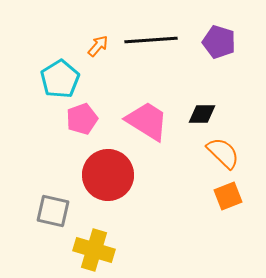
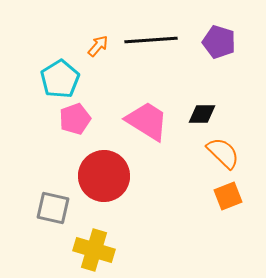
pink pentagon: moved 7 px left
red circle: moved 4 px left, 1 px down
gray square: moved 3 px up
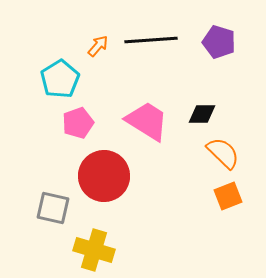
pink pentagon: moved 3 px right, 4 px down
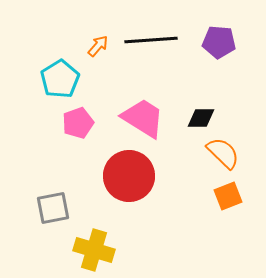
purple pentagon: rotated 12 degrees counterclockwise
black diamond: moved 1 px left, 4 px down
pink trapezoid: moved 4 px left, 3 px up
red circle: moved 25 px right
gray square: rotated 24 degrees counterclockwise
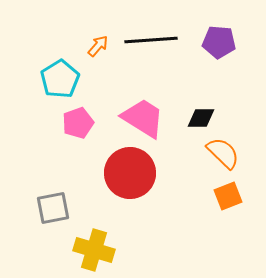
red circle: moved 1 px right, 3 px up
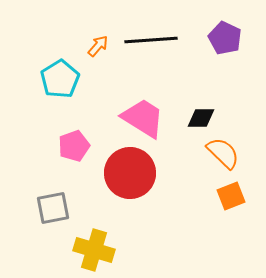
purple pentagon: moved 6 px right, 4 px up; rotated 20 degrees clockwise
pink pentagon: moved 4 px left, 23 px down
orange square: moved 3 px right
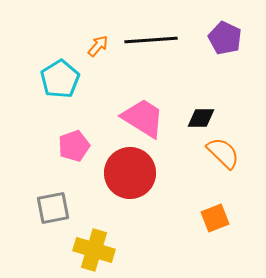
orange square: moved 16 px left, 22 px down
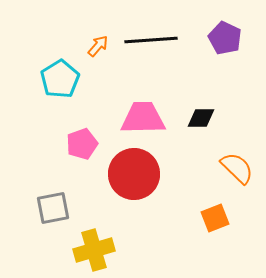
pink trapezoid: rotated 33 degrees counterclockwise
pink pentagon: moved 8 px right, 2 px up
orange semicircle: moved 14 px right, 15 px down
red circle: moved 4 px right, 1 px down
yellow cross: rotated 33 degrees counterclockwise
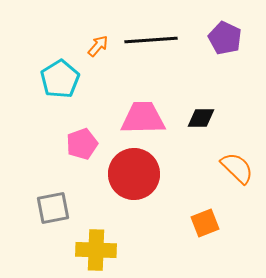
orange square: moved 10 px left, 5 px down
yellow cross: moved 2 px right; rotated 18 degrees clockwise
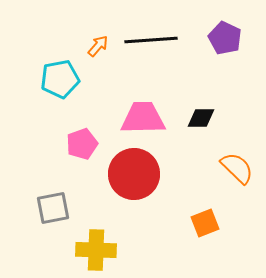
cyan pentagon: rotated 21 degrees clockwise
